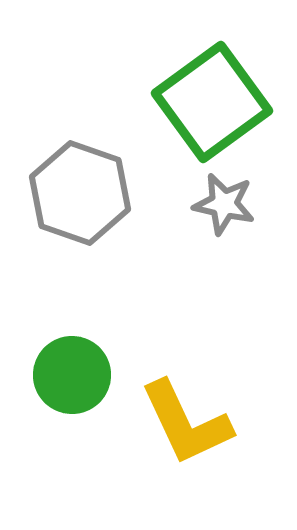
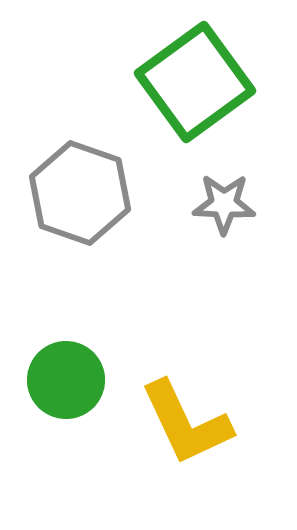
green square: moved 17 px left, 20 px up
gray star: rotated 10 degrees counterclockwise
green circle: moved 6 px left, 5 px down
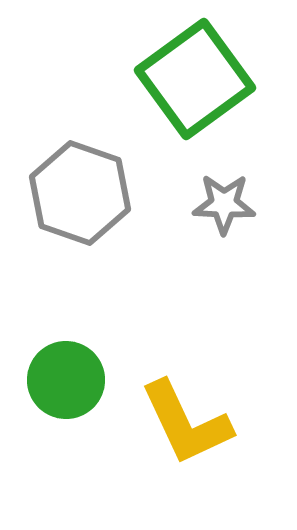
green square: moved 3 px up
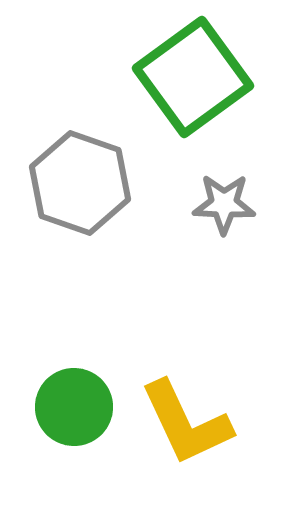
green square: moved 2 px left, 2 px up
gray hexagon: moved 10 px up
green circle: moved 8 px right, 27 px down
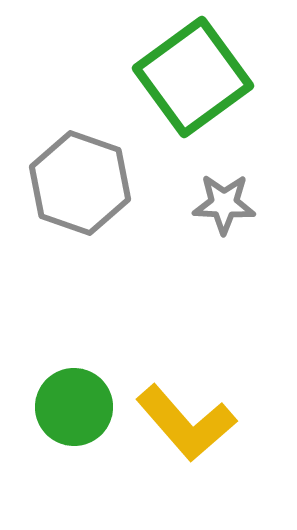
yellow L-shape: rotated 16 degrees counterclockwise
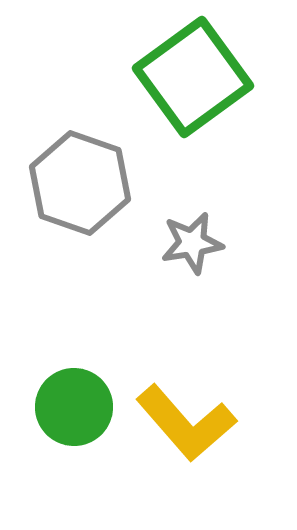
gray star: moved 32 px left, 39 px down; rotated 12 degrees counterclockwise
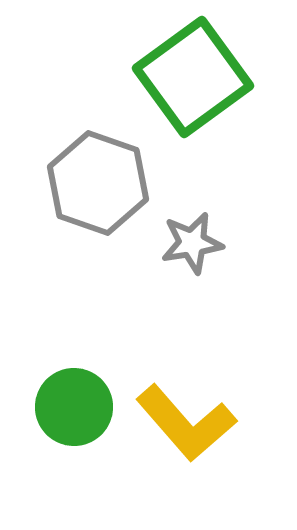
gray hexagon: moved 18 px right
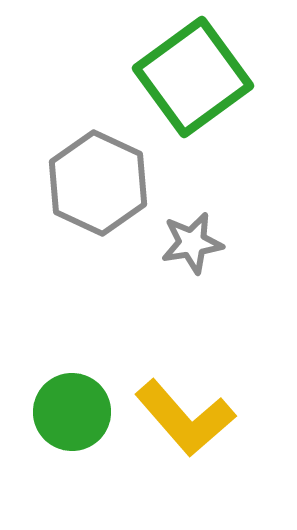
gray hexagon: rotated 6 degrees clockwise
green circle: moved 2 px left, 5 px down
yellow L-shape: moved 1 px left, 5 px up
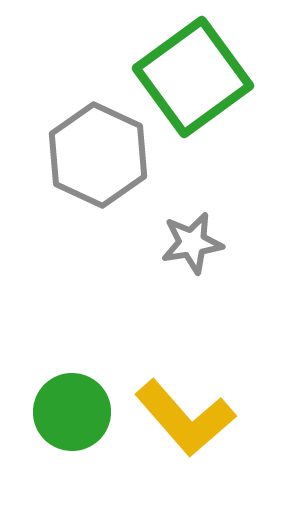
gray hexagon: moved 28 px up
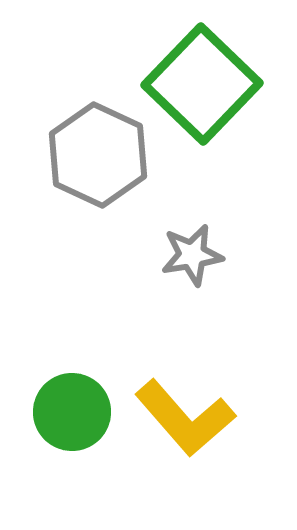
green square: moved 9 px right, 7 px down; rotated 10 degrees counterclockwise
gray star: moved 12 px down
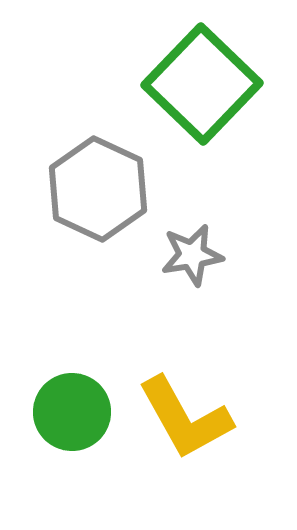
gray hexagon: moved 34 px down
yellow L-shape: rotated 12 degrees clockwise
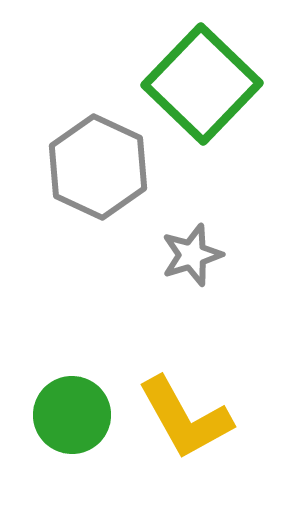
gray hexagon: moved 22 px up
gray star: rotated 8 degrees counterclockwise
green circle: moved 3 px down
